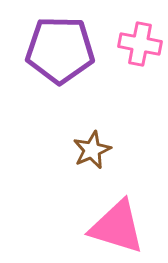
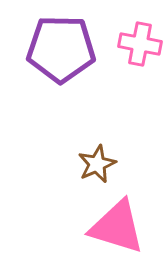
purple pentagon: moved 1 px right, 1 px up
brown star: moved 5 px right, 14 px down
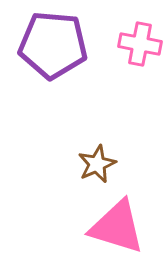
purple pentagon: moved 8 px left, 4 px up; rotated 4 degrees clockwise
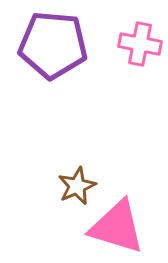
brown star: moved 20 px left, 22 px down
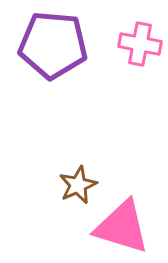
brown star: moved 1 px right, 1 px up
pink triangle: moved 5 px right
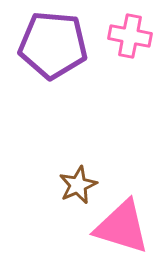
pink cross: moved 10 px left, 8 px up
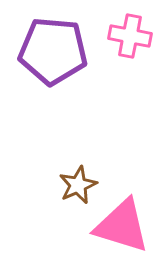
purple pentagon: moved 6 px down
pink triangle: moved 1 px up
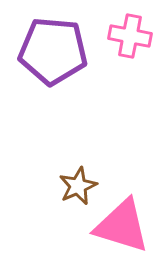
brown star: moved 1 px down
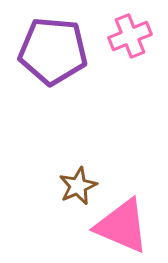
pink cross: rotated 33 degrees counterclockwise
pink triangle: rotated 6 degrees clockwise
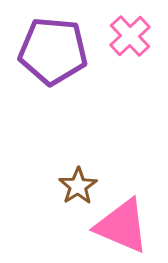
pink cross: rotated 21 degrees counterclockwise
brown star: rotated 9 degrees counterclockwise
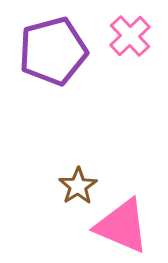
purple pentagon: rotated 20 degrees counterclockwise
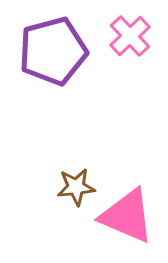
brown star: moved 2 px left, 1 px down; rotated 27 degrees clockwise
pink triangle: moved 5 px right, 10 px up
